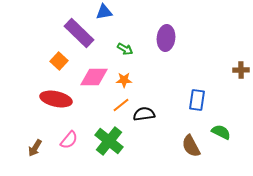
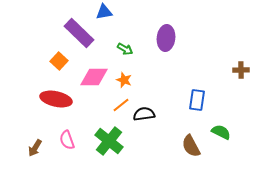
orange star: rotated 21 degrees clockwise
pink semicircle: moved 2 px left; rotated 120 degrees clockwise
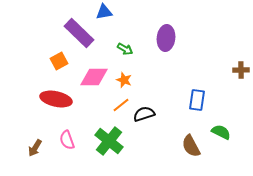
orange square: rotated 18 degrees clockwise
black semicircle: rotated 10 degrees counterclockwise
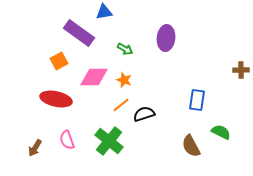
purple rectangle: rotated 8 degrees counterclockwise
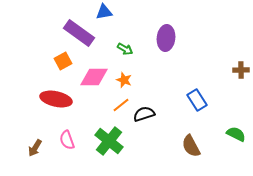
orange square: moved 4 px right
blue rectangle: rotated 40 degrees counterclockwise
green semicircle: moved 15 px right, 2 px down
